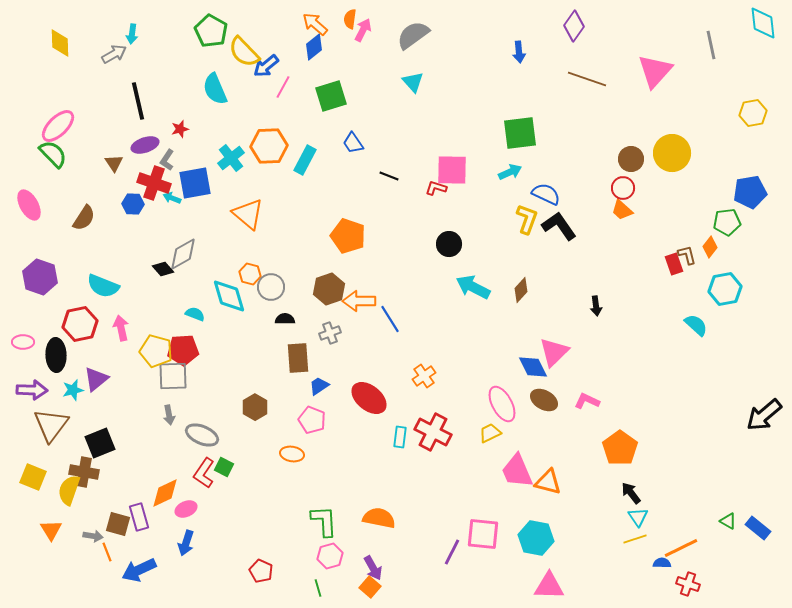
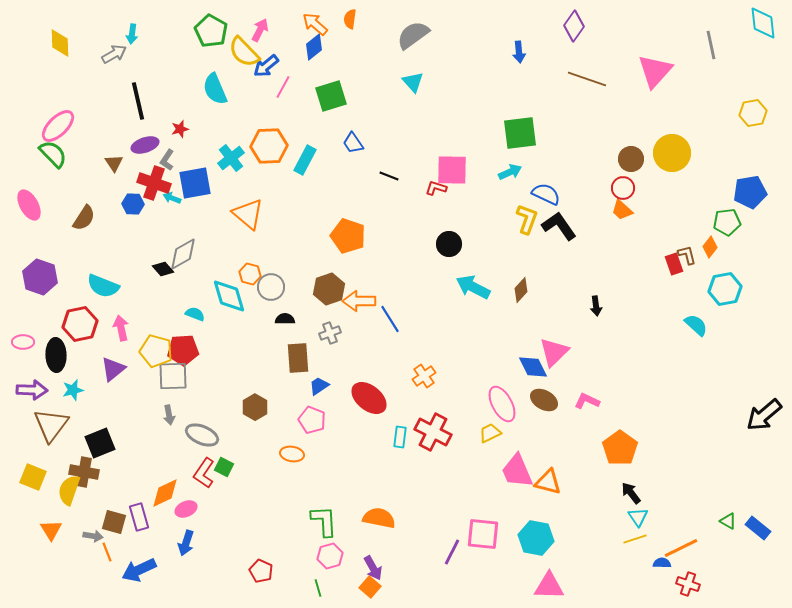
pink arrow at (363, 30): moved 103 px left
purple triangle at (96, 379): moved 17 px right, 10 px up
brown square at (118, 524): moved 4 px left, 2 px up
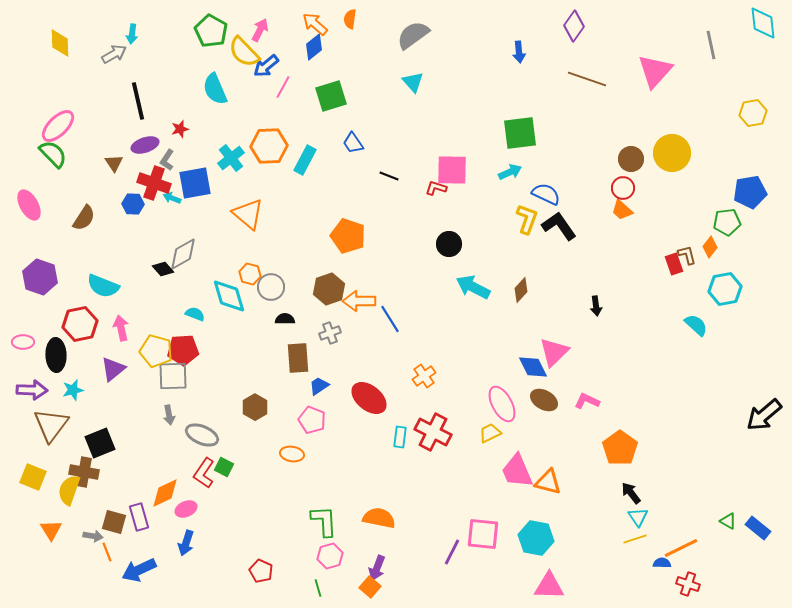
purple arrow at (373, 568): moved 4 px right; rotated 50 degrees clockwise
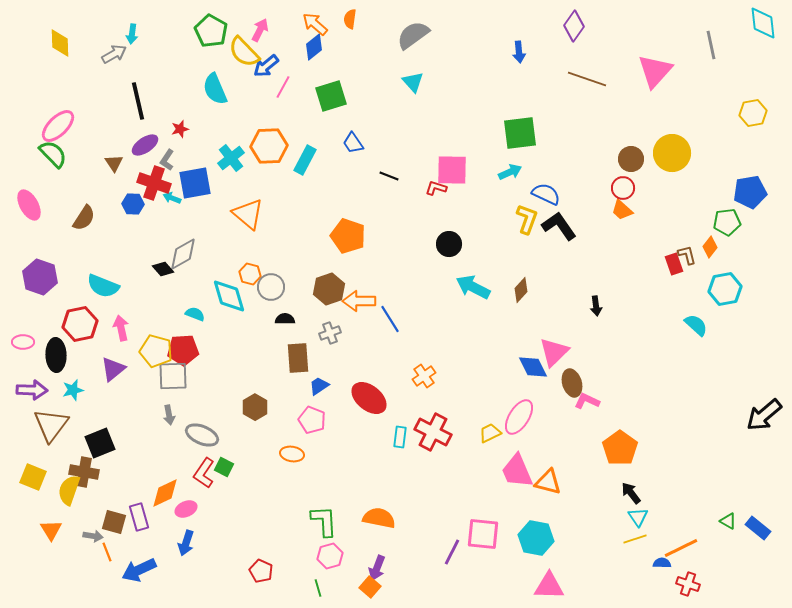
purple ellipse at (145, 145): rotated 16 degrees counterclockwise
brown ellipse at (544, 400): moved 28 px right, 17 px up; rotated 44 degrees clockwise
pink ellipse at (502, 404): moved 17 px right, 13 px down; rotated 60 degrees clockwise
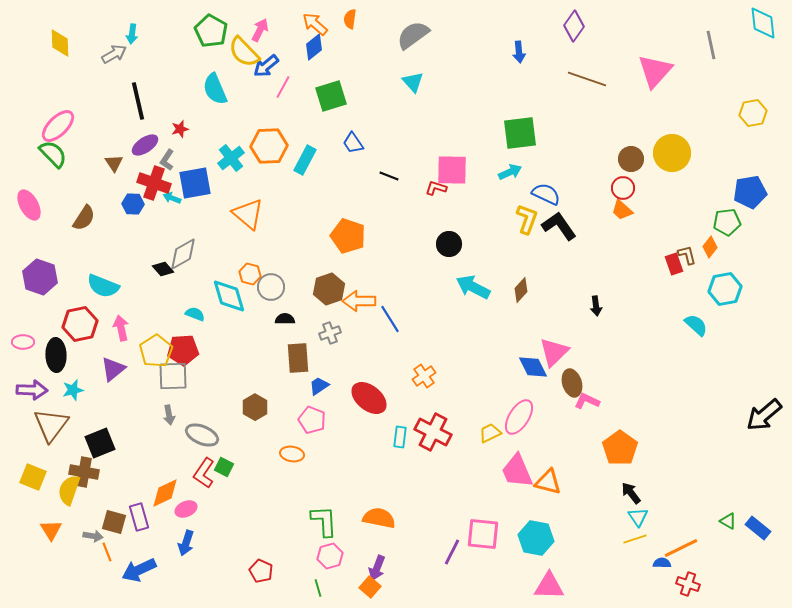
yellow pentagon at (156, 351): rotated 24 degrees clockwise
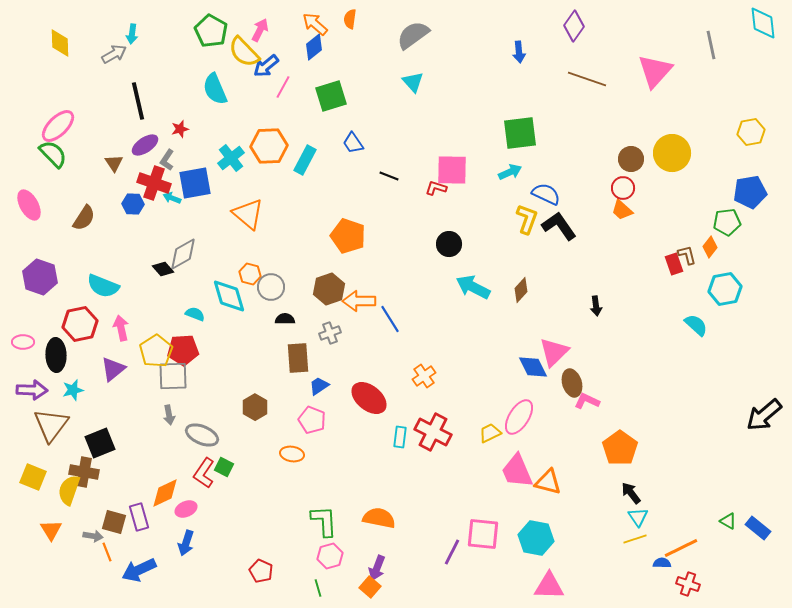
yellow hexagon at (753, 113): moved 2 px left, 19 px down
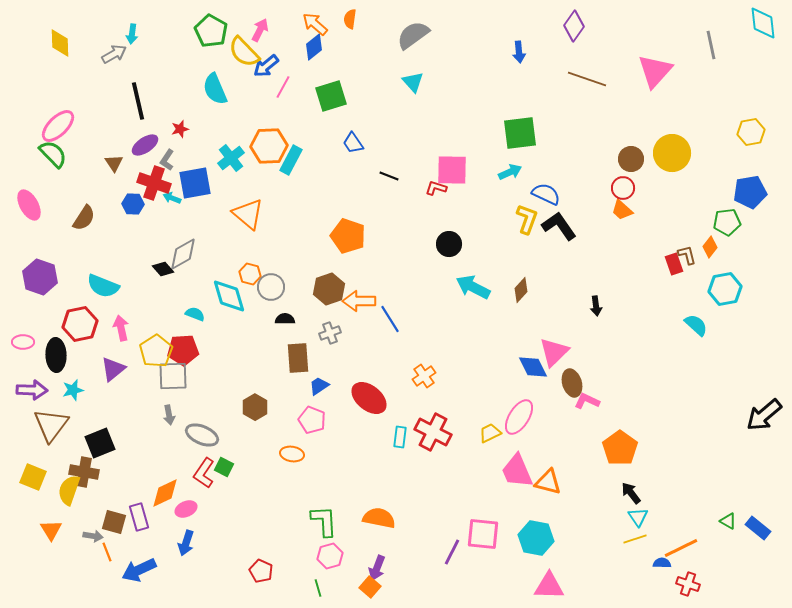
cyan rectangle at (305, 160): moved 14 px left
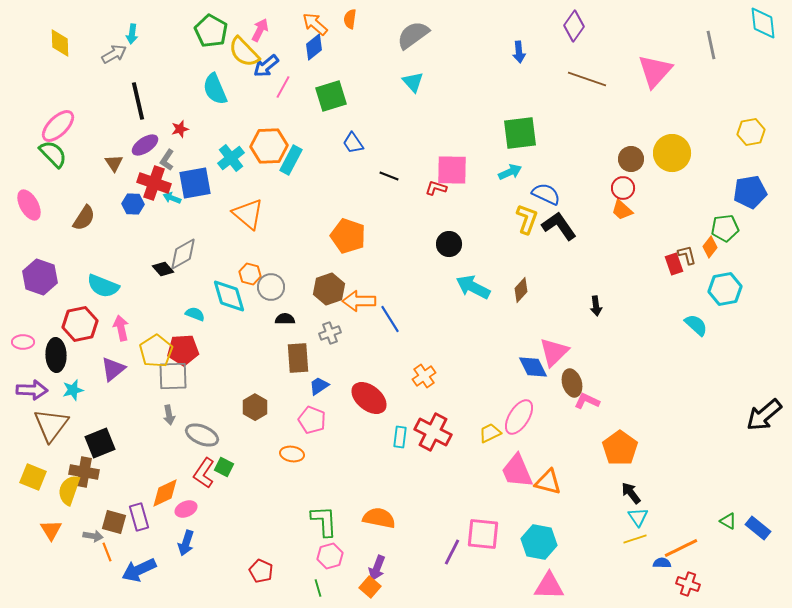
green pentagon at (727, 222): moved 2 px left, 6 px down
cyan hexagon at (536, 538): moved 3 px right, 4 px down
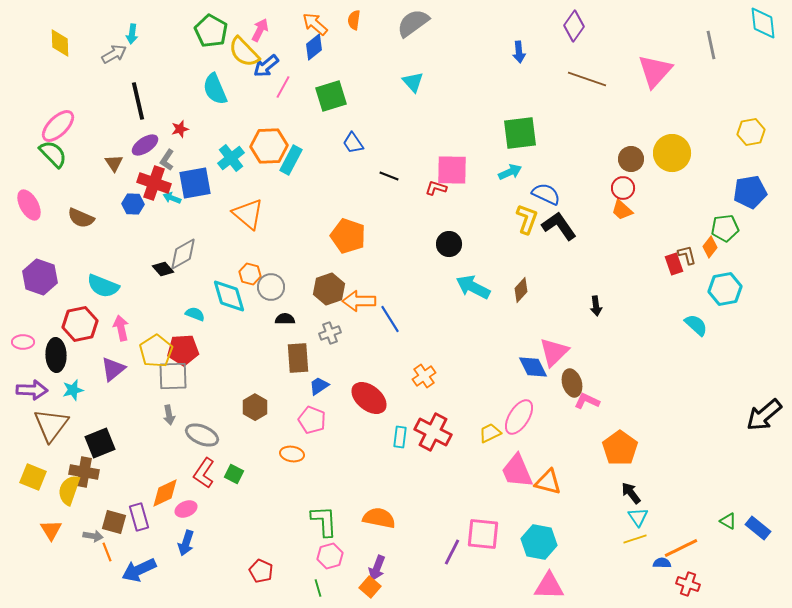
orange semicircle at (350, 19): moved 4 px right, 1 px down
gray semicircle at (413, 35): moved 12 px up
brown semicircle at (84, 218): moved 3 px left; rotated 80 degrees clockwise
green square at (224, 467): moved 10 px right, 7 px down
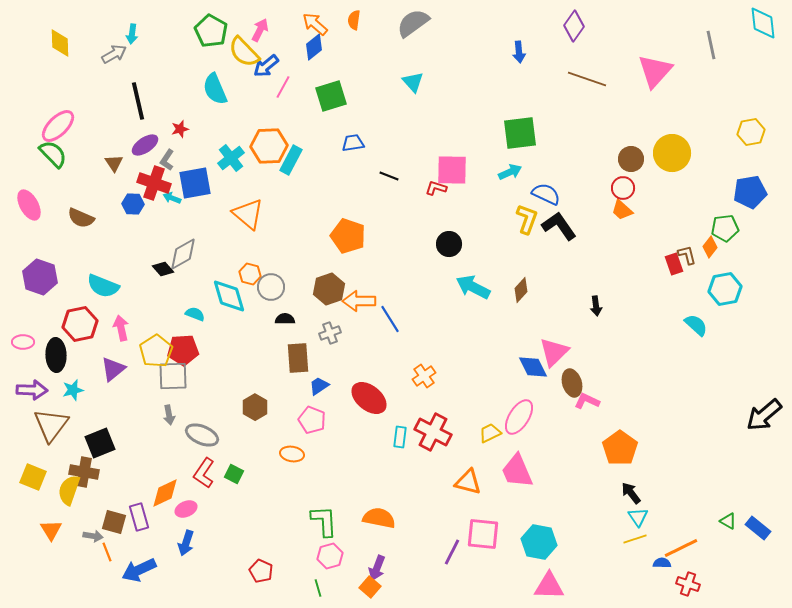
blue trapezoid at (353, 143): rotated 115 degrees clockwise
orange triangle at (548, 482): moved 80 px left
